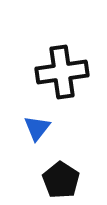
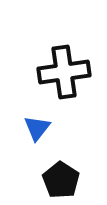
black cross: moved 2 px right
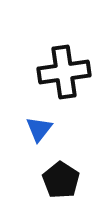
blue triangle: moved 2 px right, 1 px down
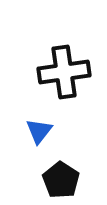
blue triangle: moved 2 px down
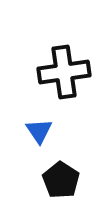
blue triangle: rotated 12 degrees counterclockwise
